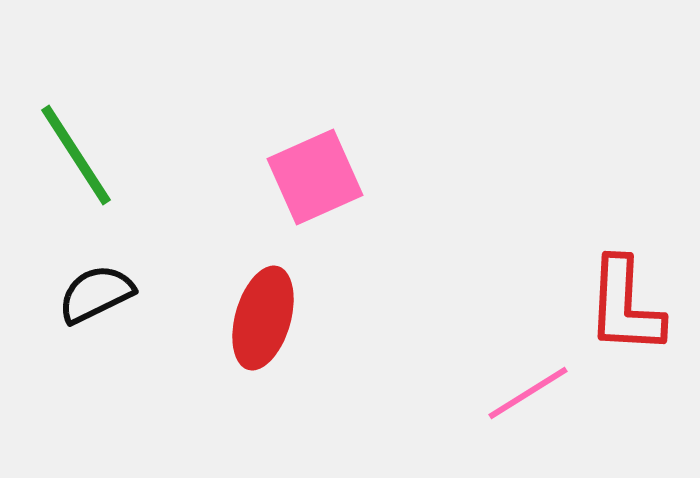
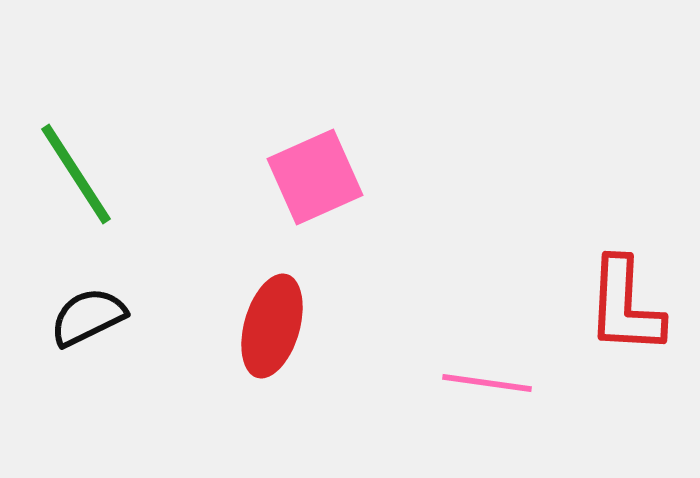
green line: moved 19 px down
black semicircle: moved 8 px left, 23 px down
red ellipse: moved 9 px right, 8 px down
pink line: moved 41 px left, 10 px up; rotated 40 degrees clockwise
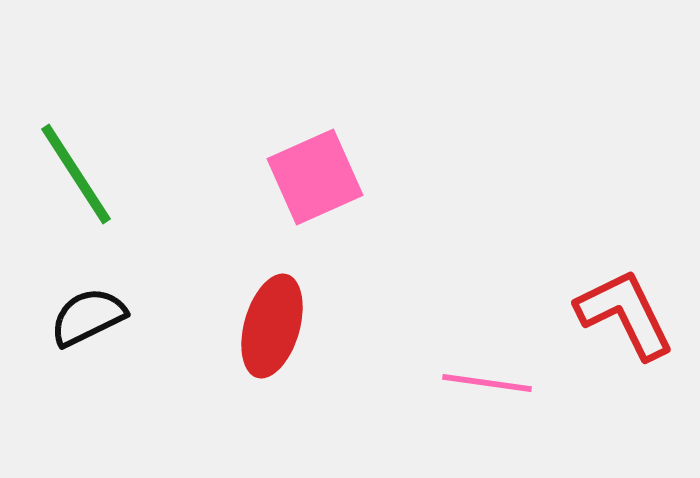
red L-shape: moved 8 px down; rotated 151 degrees clockwise
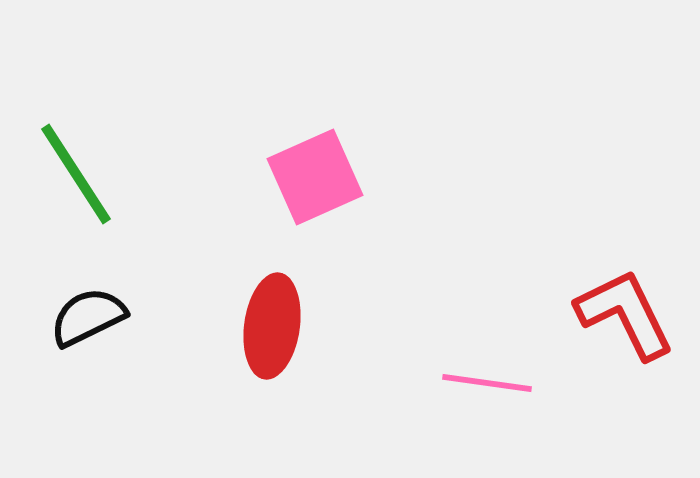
red ellipse: rotated 8 degrees counterclockwise
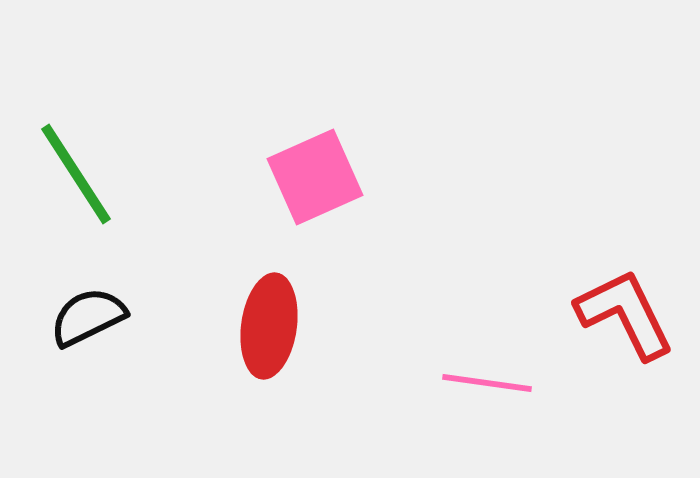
red ellipse: moved 3 px left
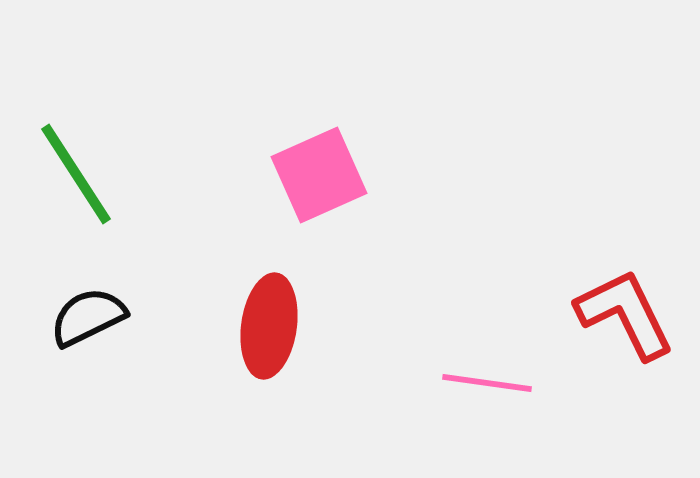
pink square: moved 4 px right, 2 px up
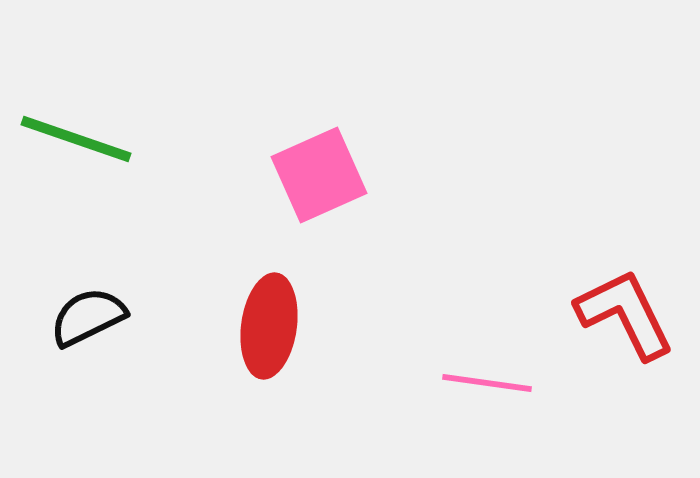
green line: moved 35 px up; rotated 38 degrees counterclockwise
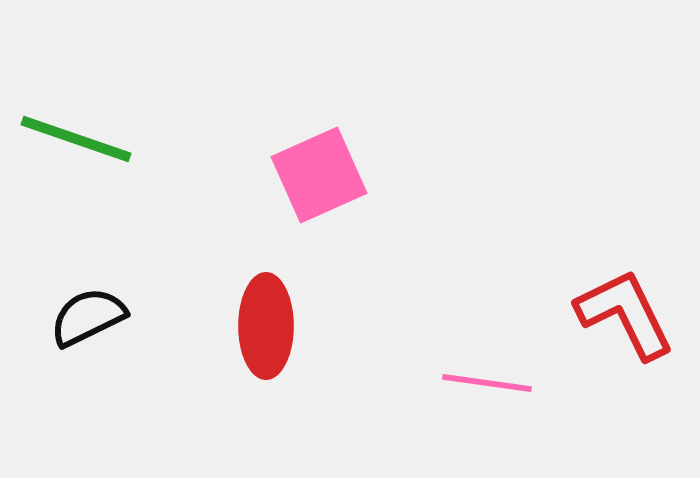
red ellipse: moved 3 px left; rotated 8 degrees counterclockwise
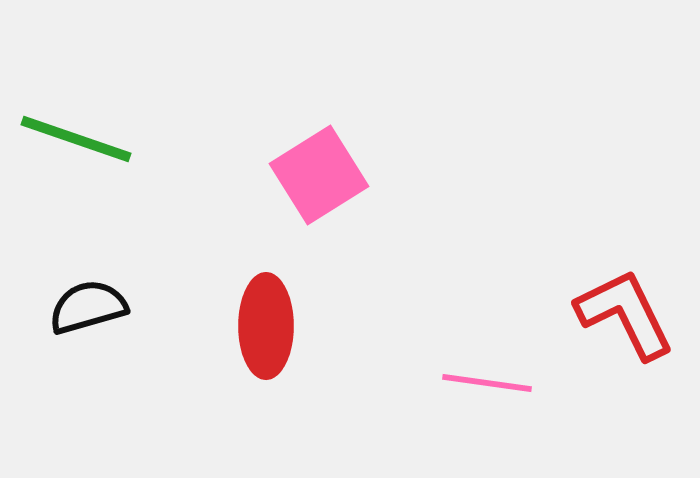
pink square: rotated 8 degrees counterclockwise
black semicircle: moved 10 px up; rotated 10 degrees clockwise
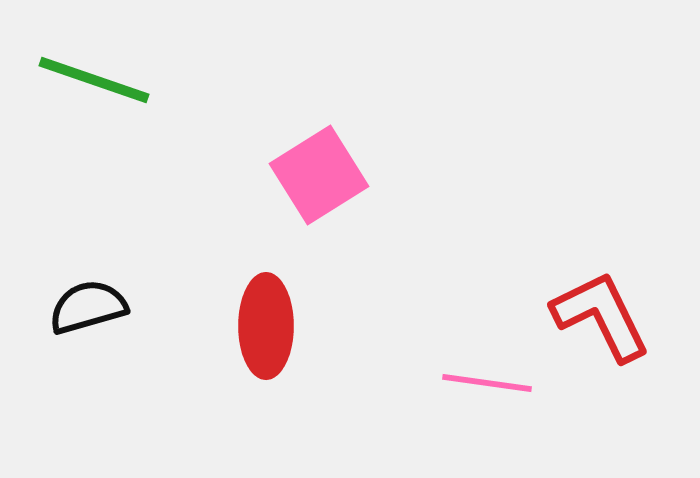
green line: moved 18 px right, 59 px up
red L-shape: moved 24 px left, 2 px down
